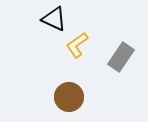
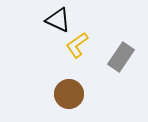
black triangle: moved 4 px right, 1 px down
brown circle: moved 3 px up
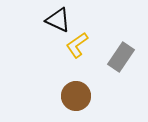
brown circle: moved 7 px right, 2 px down
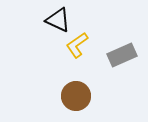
gray rectangle: moved 1 px right, 2 px up; rotated 32 degrees clockwise
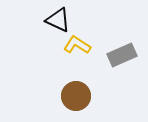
yellow L-shape: rotated 68 degrees clockwise
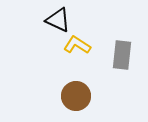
gray rectangle: rotated 60 degrees counterclockwise
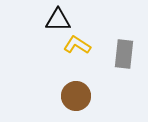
black triangle: rotated 24 degrees counterclockwise
gray rectangle: moved 2 px right, 1 px up
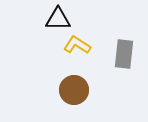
black triangle: moved 1 px up
brown circle: moved 2 px left, 6 px up
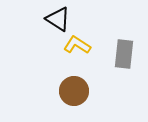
black triangle: rotated 32 degrees clockwise
brown circle: moved 1 px down
